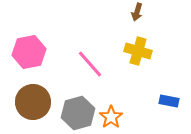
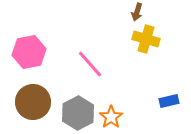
yellow cross: moved 8 px right, 12 px up
blue rectangle: rotated 24 degrees counterclockwise
gray hexagon: rotated 12 degrees counterclockwise
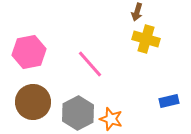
orange star: moved 2 px down; rotated 20 degrees counterclockwise
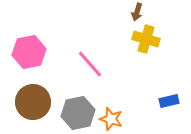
gray hexagon: rotated 16 degrees clockwise
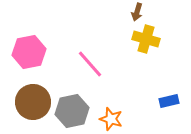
gray hexagon: moved 6 px left, 2 px up
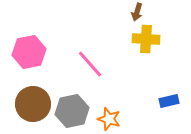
yellow cross: rotated 12 degrees counterclockwise
brown circle: moved 2 px down
orange star: moved 2 px left
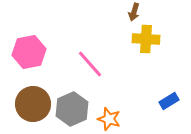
brown arrow: moved 3 px left
blue rectangle: rotated 18 degrees counterclockwise
gray hexagon: moved 2 px up; rotated 12 degrees counterclockwise
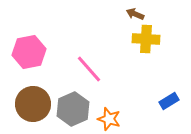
brown arrow: moved 1 px right, 2 px down; rotated 96 degrees clockwise
pink line: moved 1 px left, 5 px down
gray hexagon: moved 1 px right
